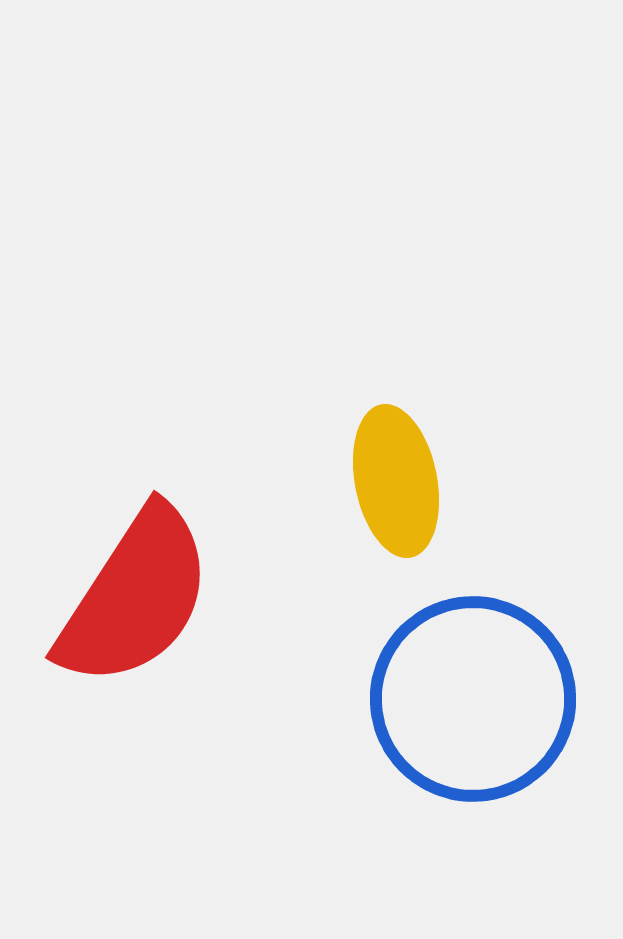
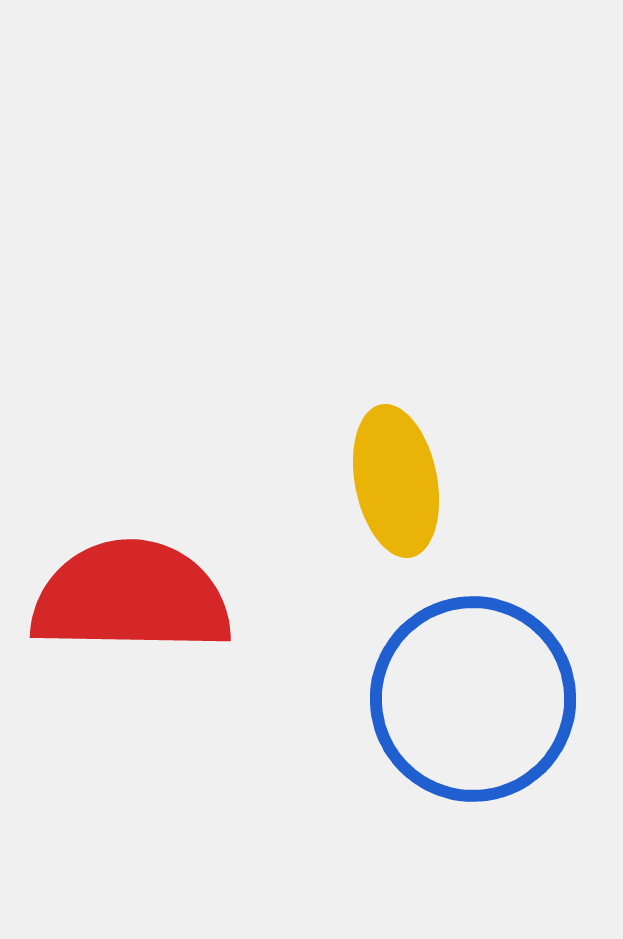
red semicircle: moved 4 px left; rotated 122 degrees counterclockwise
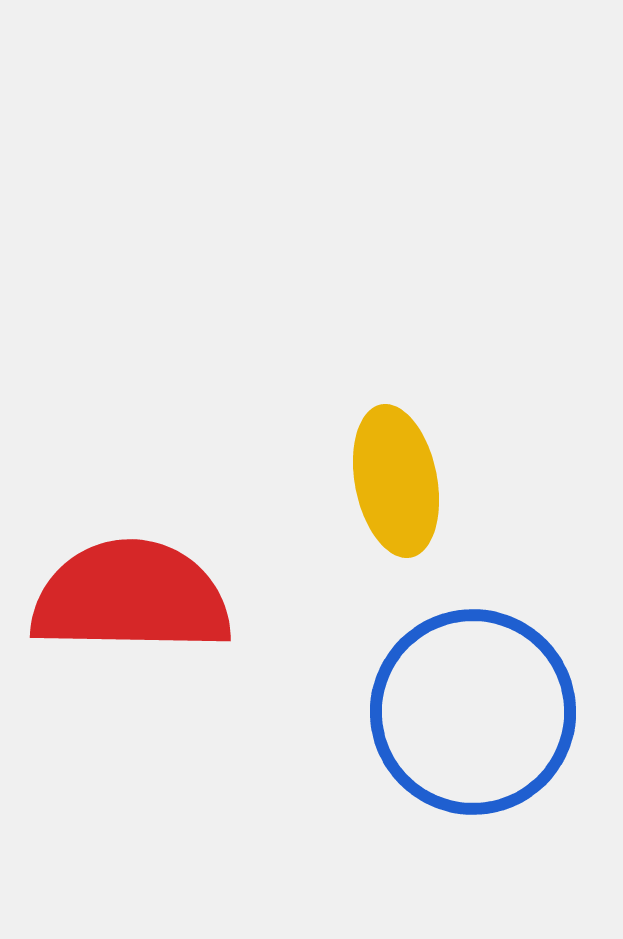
blue circle: moved 13 px down
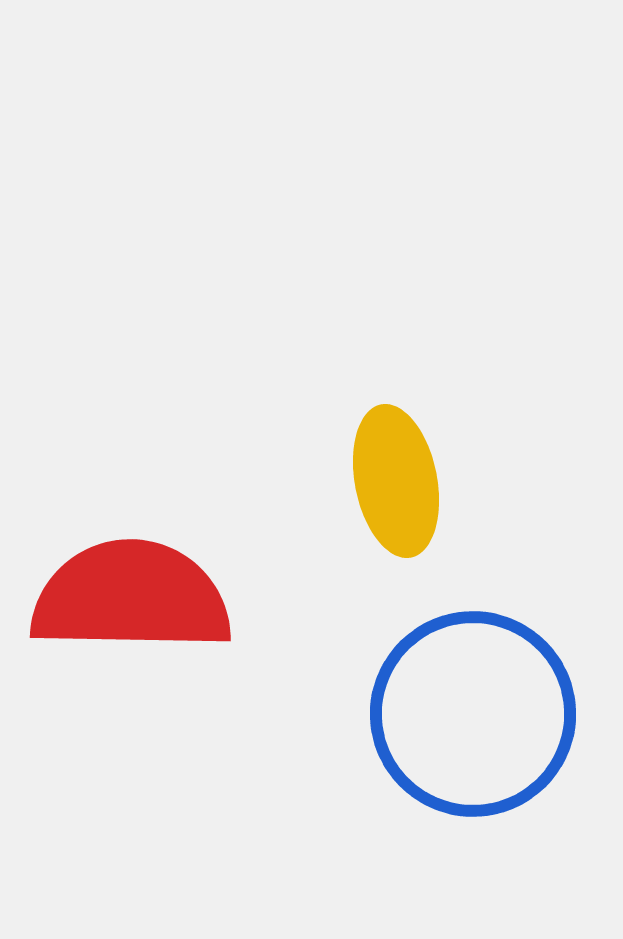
blue circle: moved 2 px down
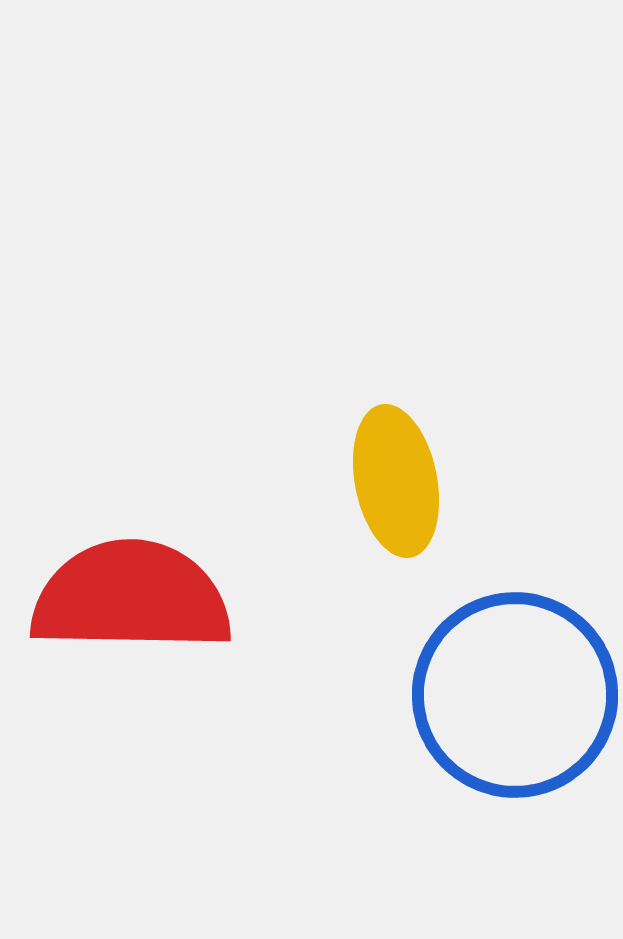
blue circle: moved 42 px right, 19 px up
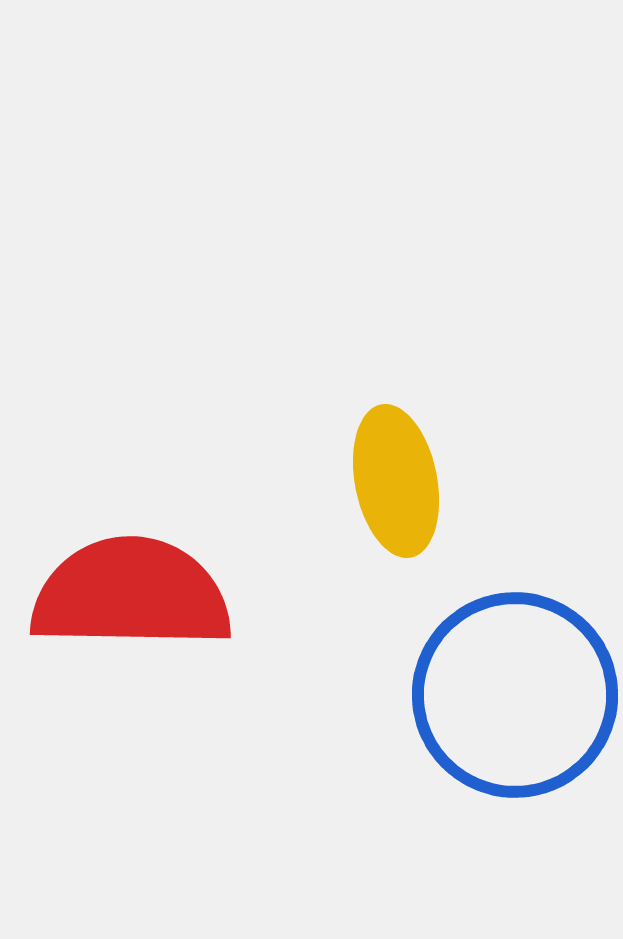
red semicircle: moved 3 px up
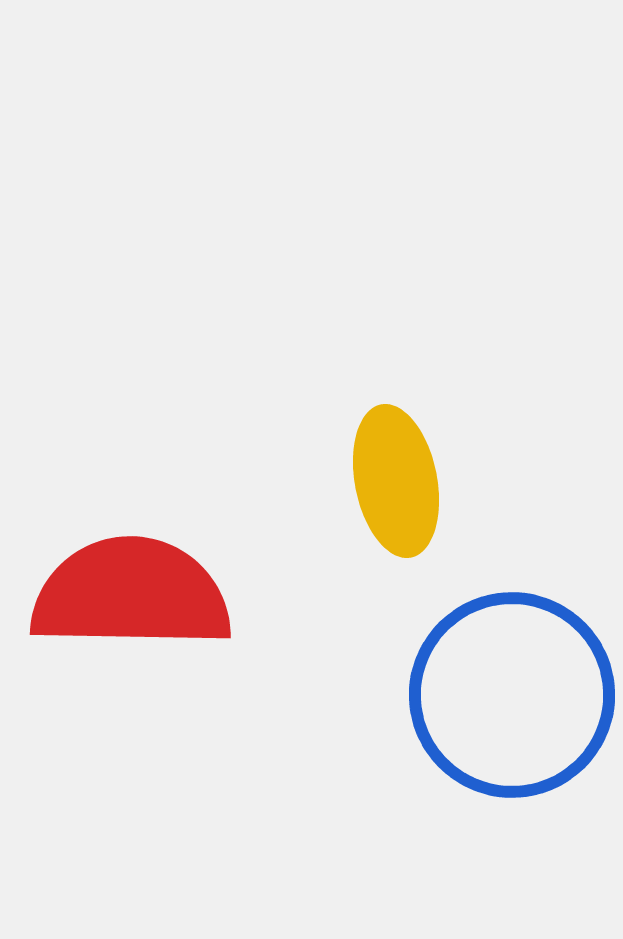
blue circle: moved 3 px left
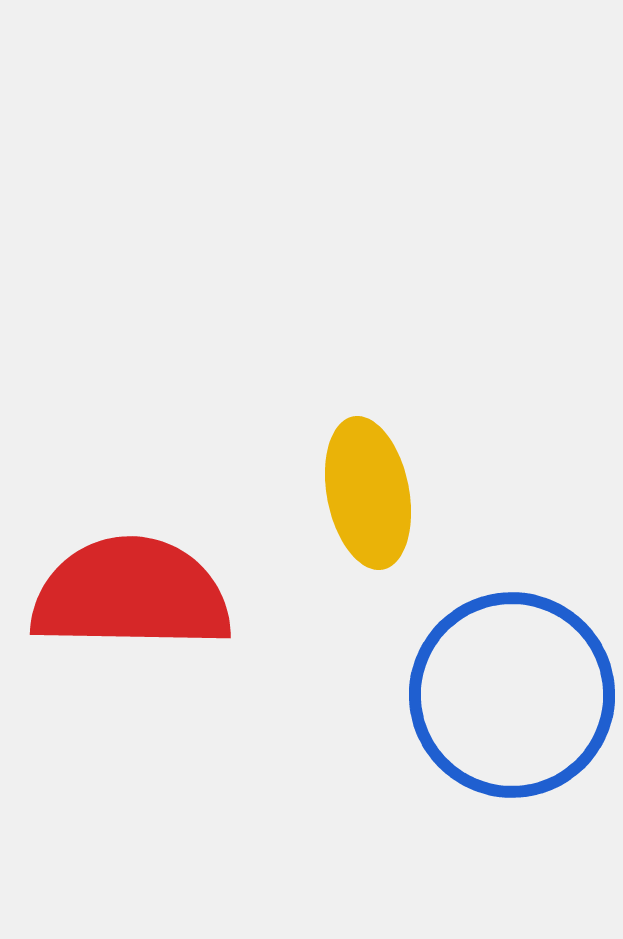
yellow ellipse: moved 28 px left, 12 px down
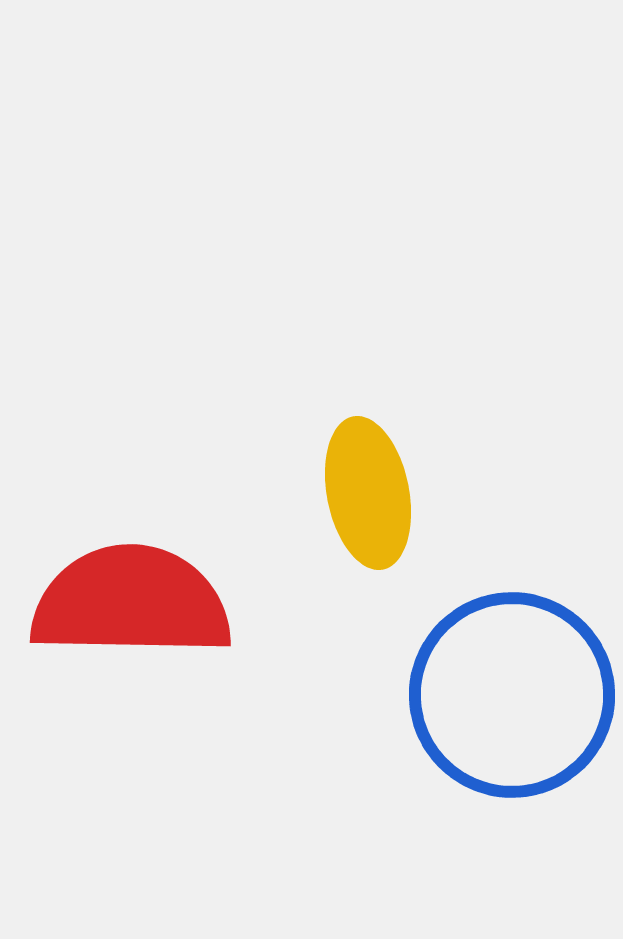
red semicircle: moved 8 px down
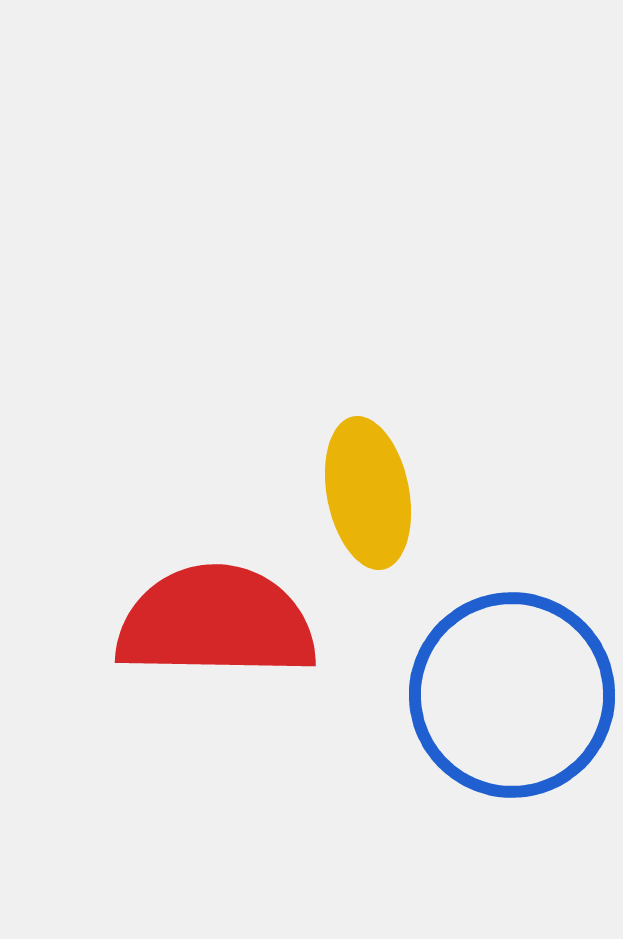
red semicircle: moved 85 px right, 20 px down
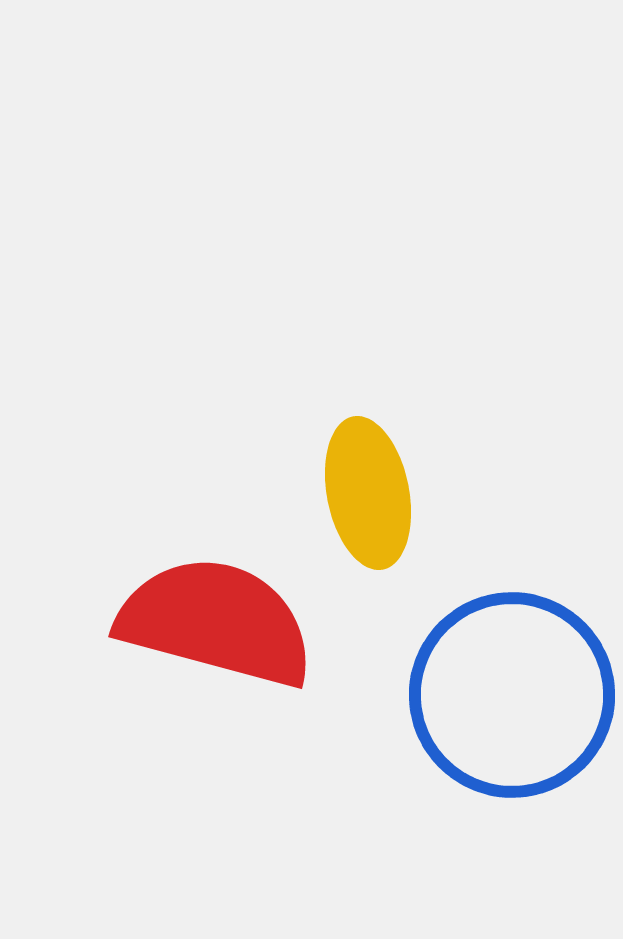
red semicircle: rotated 14 degrees clockwise
